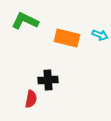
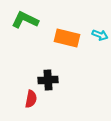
green L-shape: moved 1 px up
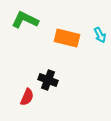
cyan arrow: rotated 42 degrees clockwise
black cross: rotated 24 degrees clockwise
red semicircle: moved 4 px left, 2 px up; rotated 12 degrees clockwise
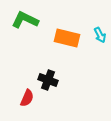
red semicircle: moved 1 px down
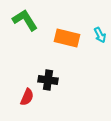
green L-shape: rotated 32 degrees clockwise
black cross: rotated 12 degrees counterclockwise
red semicircle: moved 1 px up
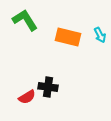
orange rectangle: moved 1 px right, 1 px up
black cross: moved 7 px down
red semicircle: rotated 36 degrees clockwise
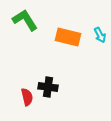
red semicircle: rotated 72 degrees counterclockwise
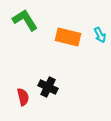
black cross: rotated 18 degrees clockwise
red semicircle: moved 4 px left
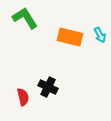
green L-shape: moved 2 px up
orange rectangle: moved 2 px right
